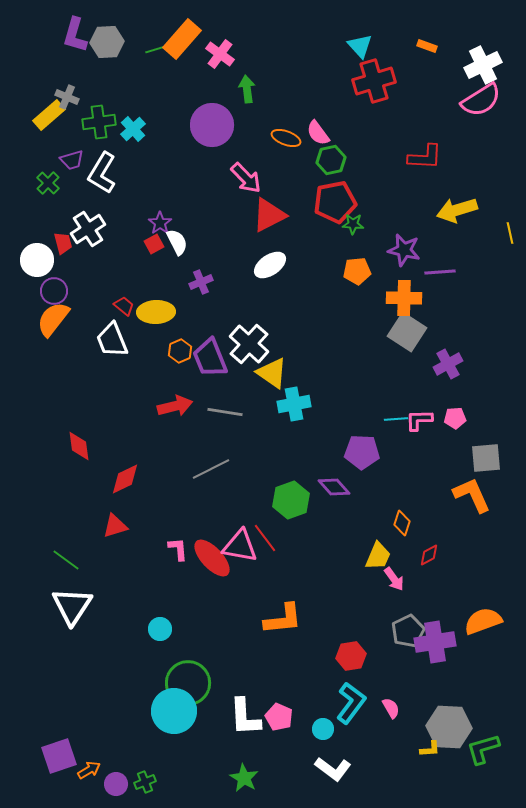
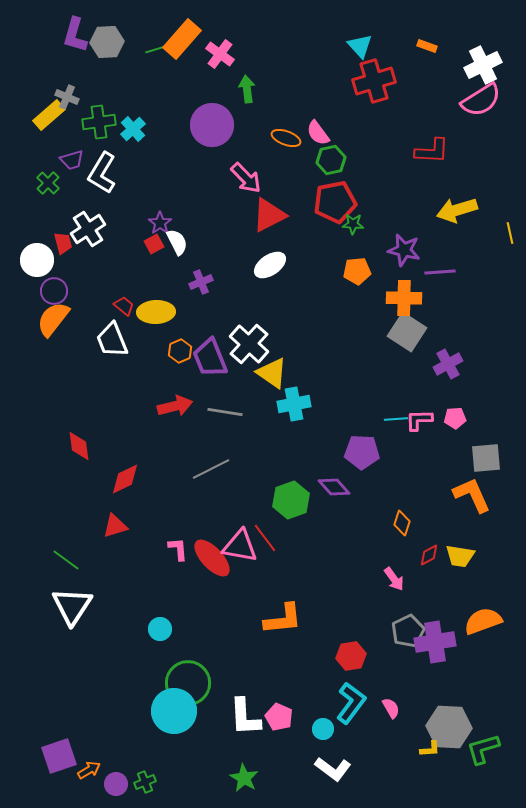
red L-shape at (425, 157): moved 7 px right, 6 px up
yellow trapezoid at (378, 556): moved 82 px right; rotated 76 degrees clockwise
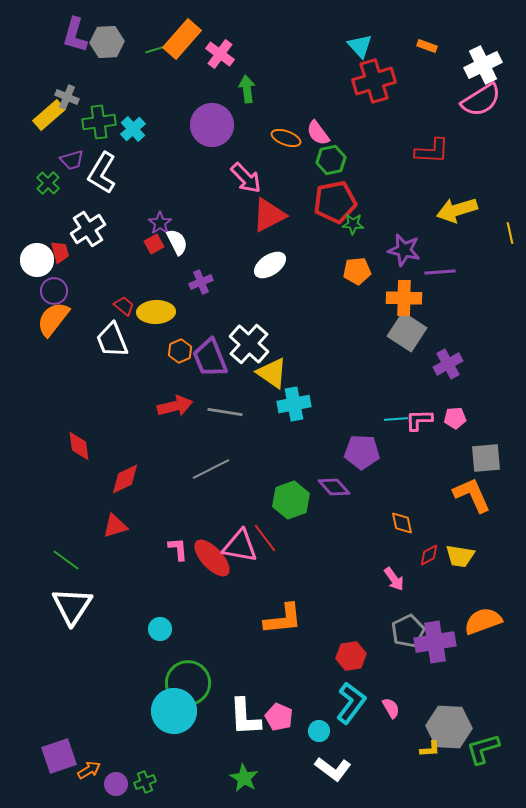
red trapezoid at (63, 243): moved 3 px left, 9 px down
orange diamond at (402, 523): rotated 30 degrees counterclockwise
cyan circle at (323, 729): moved 4 px left, 2 px down
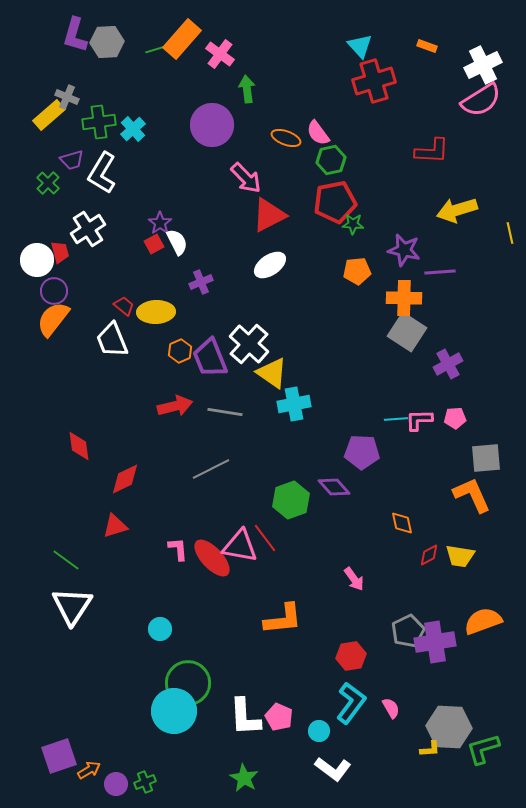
pink arrow at (394, 579): moved 40 px left
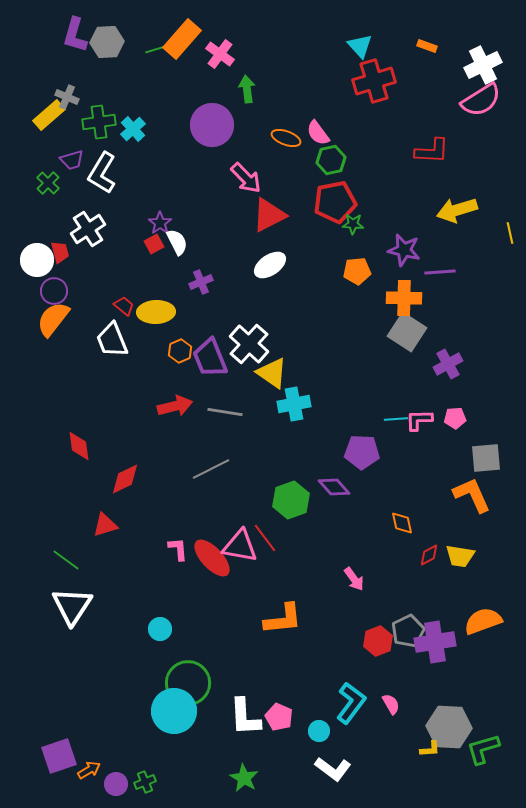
red triangle at (115, 526): moved 10 px left, 1 px up
red hexagon at (351, 656): moved 27 px right, 15 px up; rotated 12 degrees counterclockwise
pink semicircle at (391, 708): moved 4 px up
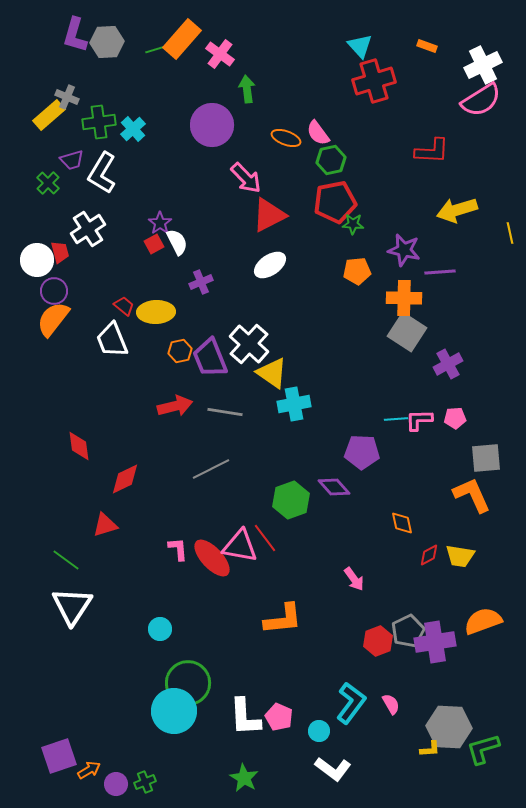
orange hexagon at (180, 351): rotated 10 degrees clockwise
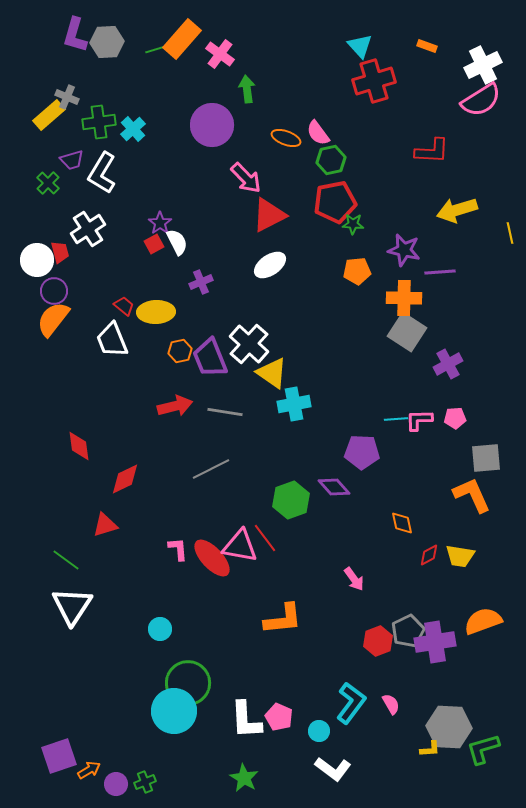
white L-shape at (245, 717): moved 1 px right, 3 px down
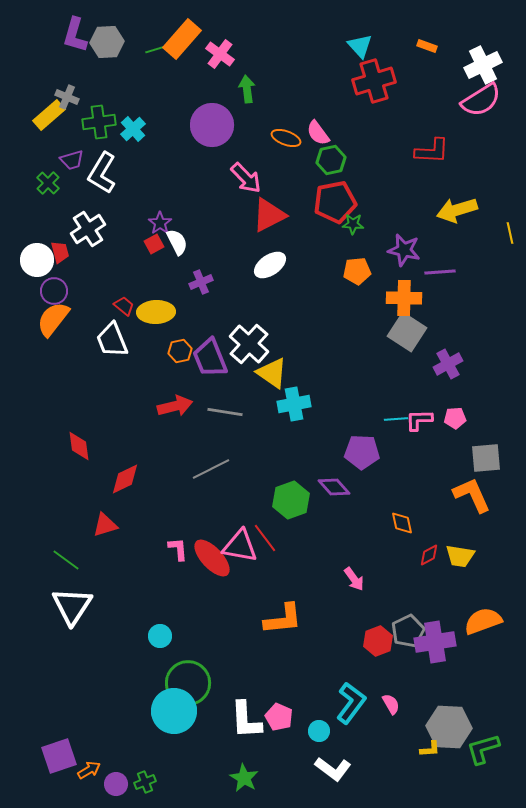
cyan circle at (160, 629): moved 7 px down
